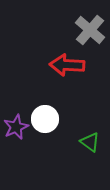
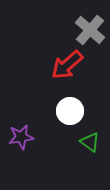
red arrow: rotated 44 degrees counterclockwise
white circle: moved 25 px right, 8 px up
purple star: moved 5 px right, 10 px down; rotated 15 degrees clockwise
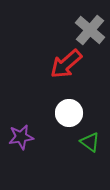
red arrow: moved 1 px left, 1 px up
white circle: moved 1 px left, 2 px down
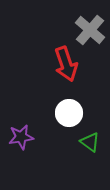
red arrow: rotated 68 degrees counterclockwise
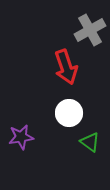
gray cross: rotated 20 degrees clockwise
red arrow: moved 3 px down
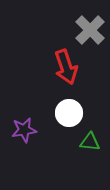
gray cross: rotated 16 degrees counterclockwise
purple star: moved 3 px right, 7 px up
green triangle: rotated 30 degrees counterclockwise
